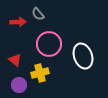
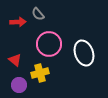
white ellipse: moved 1 px right, 3 px up
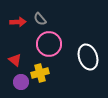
gray semicircle: moved 2 px right, 5 px down
white ellipse: moved 4 px right, 4 px down
purple circle: moved 2 px right, 3 px up
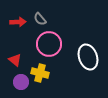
yellow cross: rotated 30 degrees clockwise
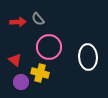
gray semicircle: moved 2 px left
pink circle: moved 3 px down
white ellipse: rotated 15 degrees clockwise
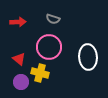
gray semicircle: moved 15 px right; rotated 32 degrees counterclockwise
red triangle: moved 4 px right, 1 px up
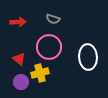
yellow cross: rotated 30 degrees counterclockwise
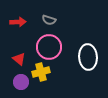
gray semicircle: moved 4 px left, 1 px down
yellow cross: moved 1 px right, 1 px up
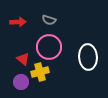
red triangle: moved 4 px right
yellow cross: moved 1 px left
